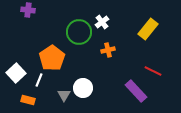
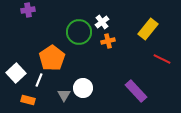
purple cross: rotated 16 degrees counterclockwise
orange cross: moved 9 px up
red line: moved 9 px right, 12 px up
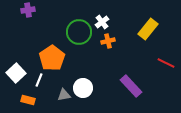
red line: moved 4 px right, 4 px down
purple rectangle: moved 5 px left, 5 px up
gray triangle: rotated 48 degrees clockwise
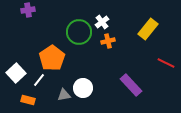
white line: rotated 16 degrees clockwise
purple rectangle: moved 1 px up
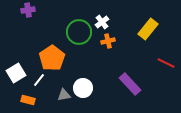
white square: rotated 12 degrees clockwise
purple rectangle: moved 1 px left, 1 px up
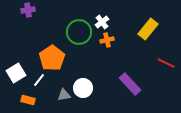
orange cross: moved 1 px left, 1 px up
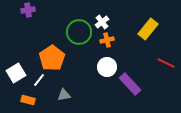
white circle: moved 24 px right, 21 px up
